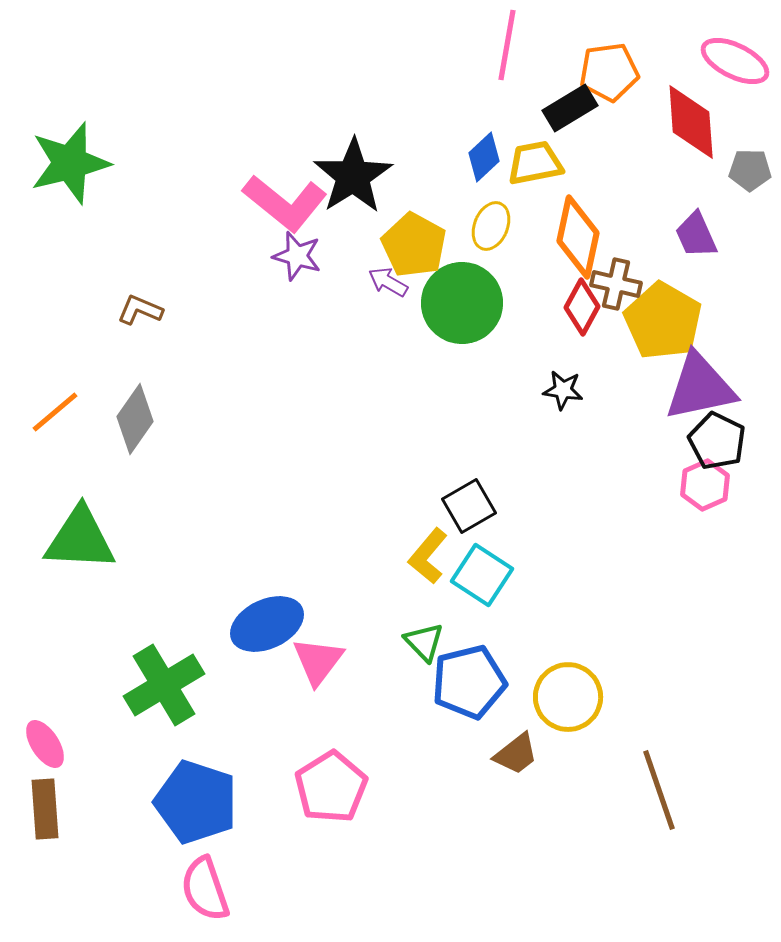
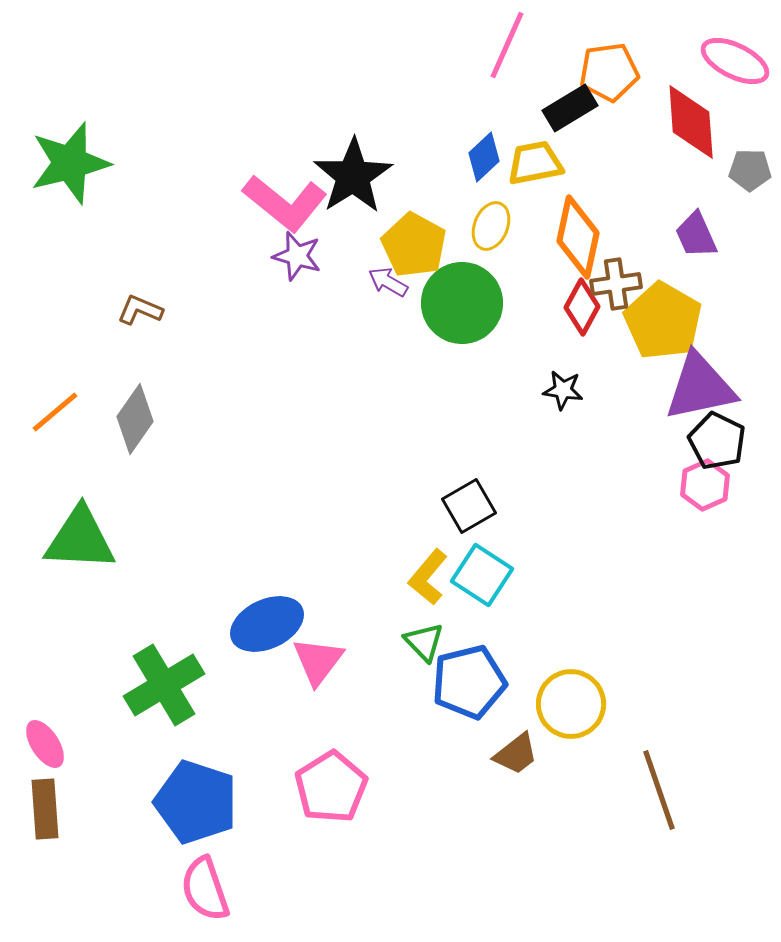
pink line at (507, 45): rotated 14 degrees clockwise
brown cross at (616, 284): rotated 21 degrees counterclockwise
yellow L-shape at (428, 556): moved 21 px down
yellow circle at (568, 697): moved 3 px right, 7 px down
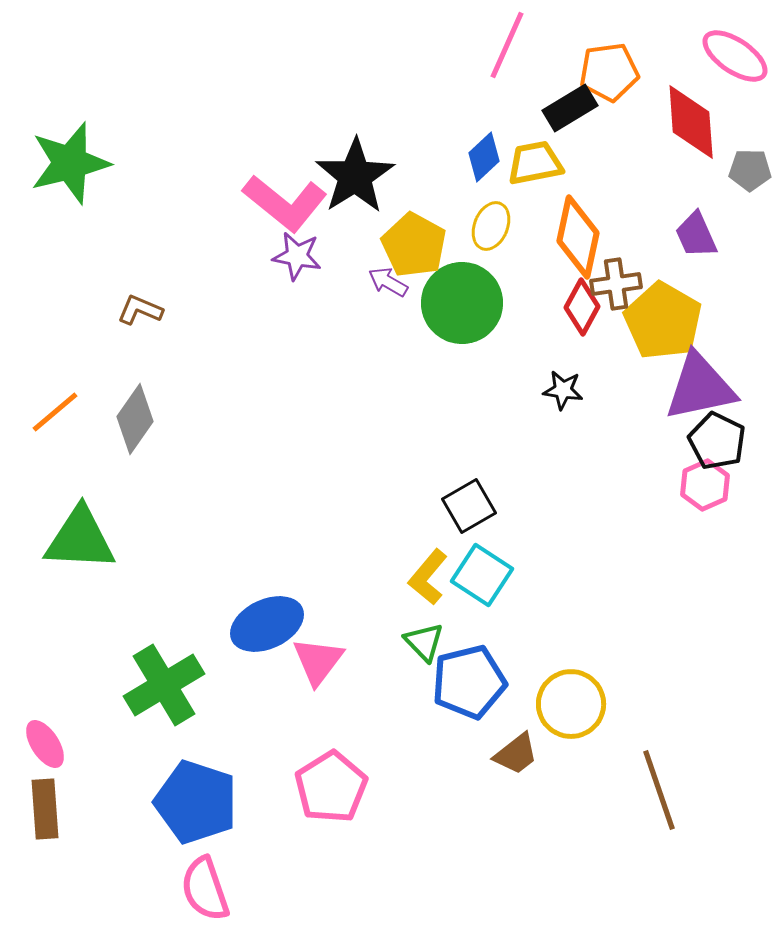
pink ellipse at (735, 61): moved 5 px up; rotated 8 degrees clockwise
black star at (353, 176): moved 2 px right
purple star at (297, 256): rotated 6 degrees counterclockwise
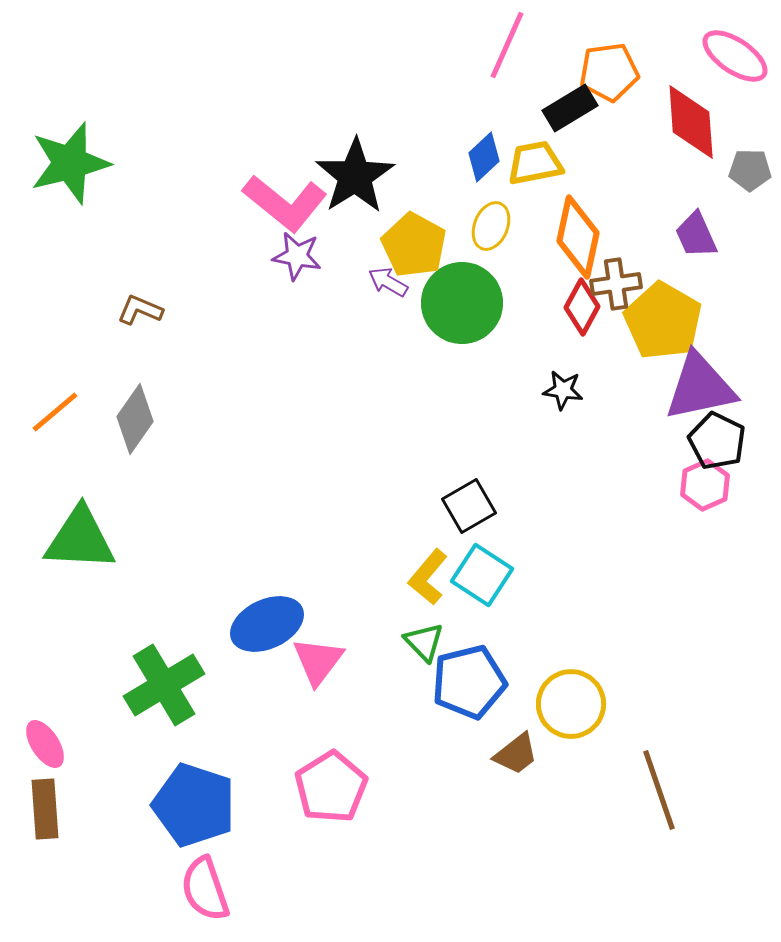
blue pentagon at (196, 802): moved 2 px left, 3 px down
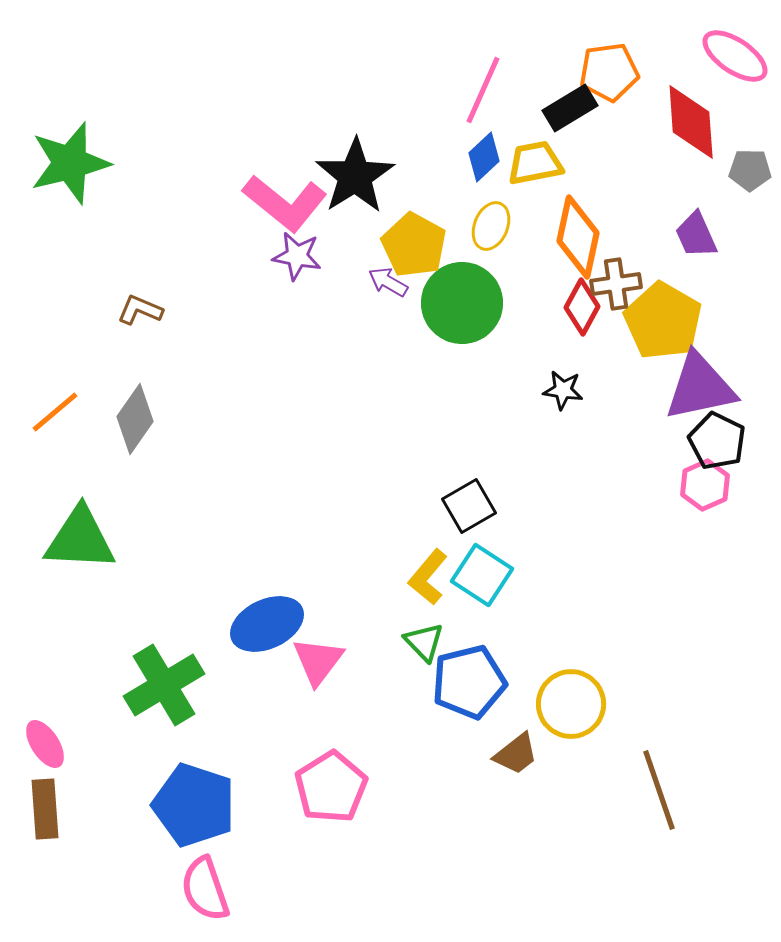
pink line at (507, 45): moved 24 px left, 45 px down
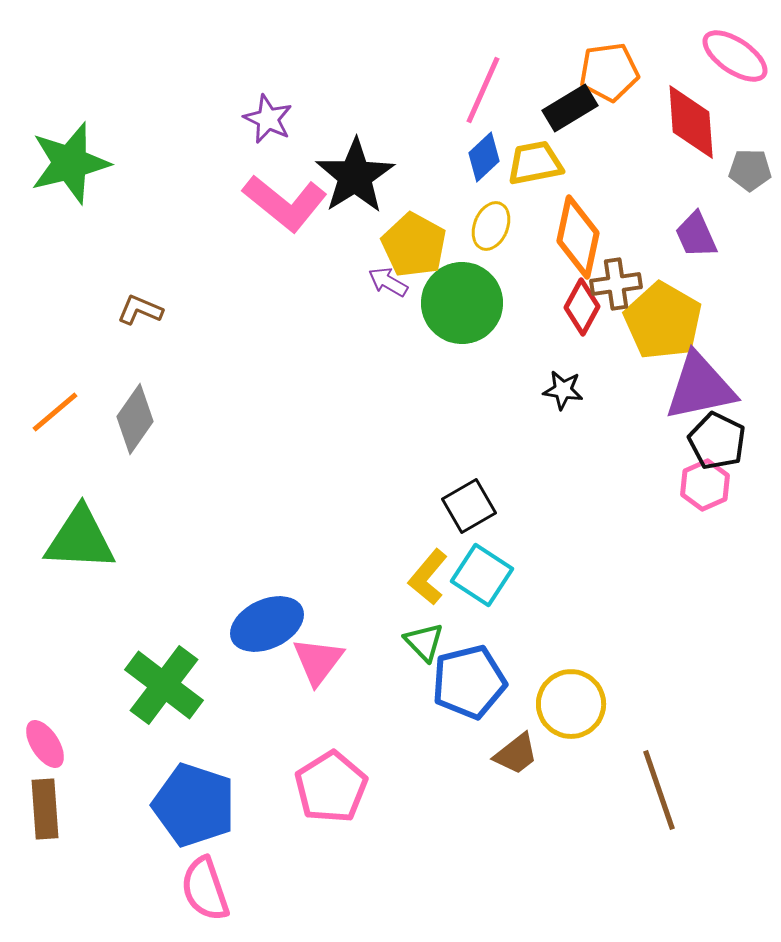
purple star at (297, 256): moved 29 px left, 137 px up; rotated 15 degrees clockwise
green cross at (164, 685): rotated 22 degrees counterclockwise
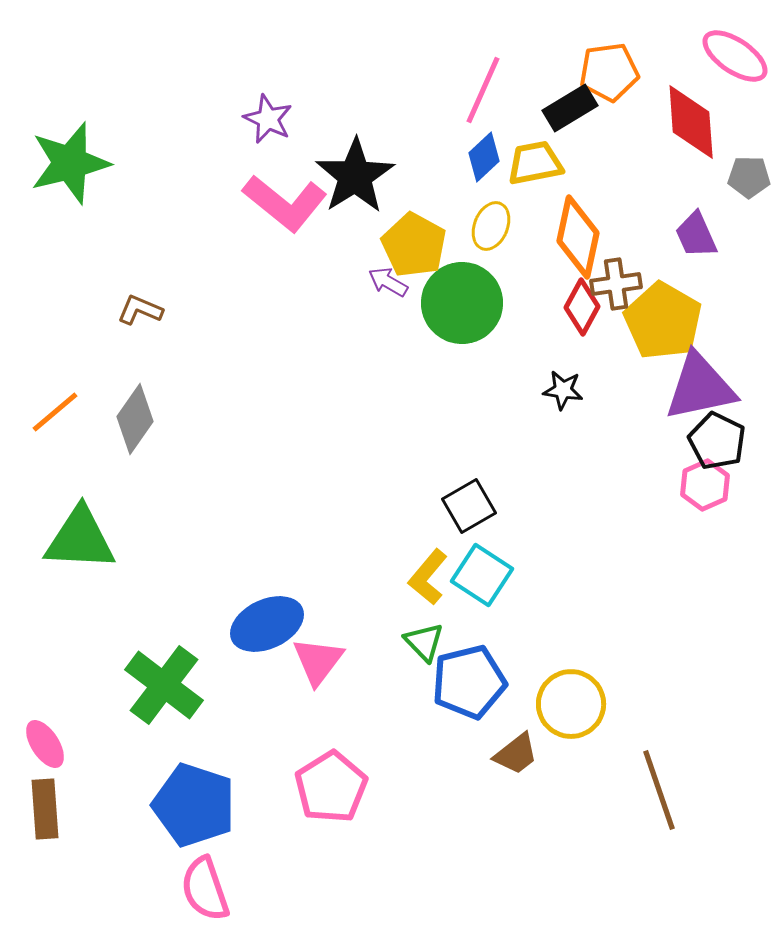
gray pentagon at (750, 170): moved 1 px left, 7 px down
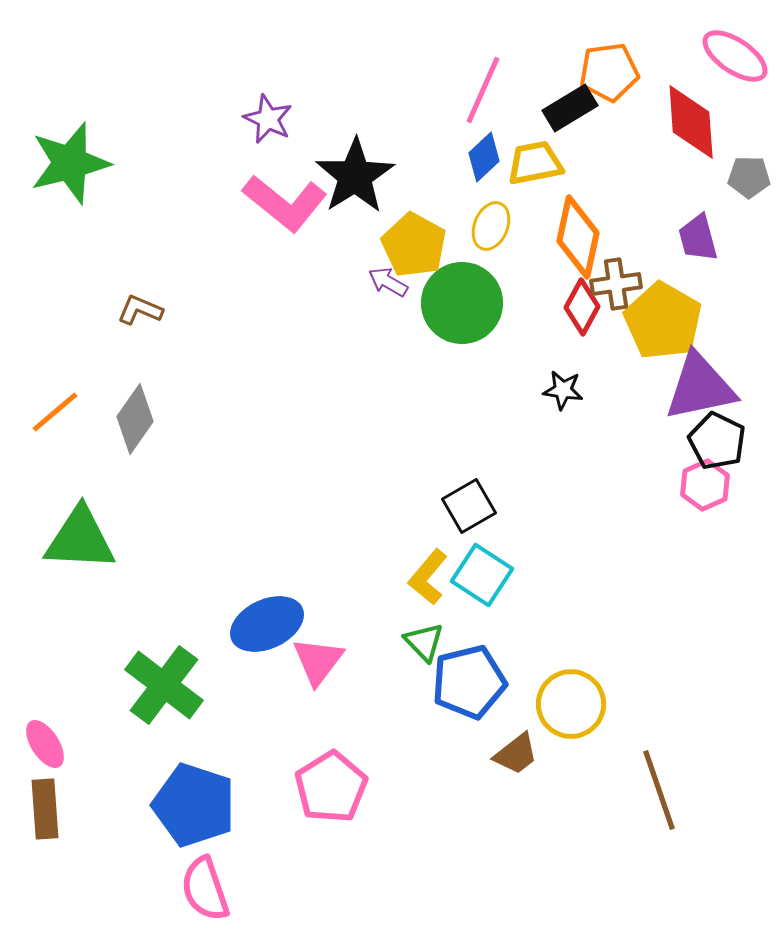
purple trapezoid at (696, 235): moved 2 px right, 3 px down; rotated 9 degrees clockwise
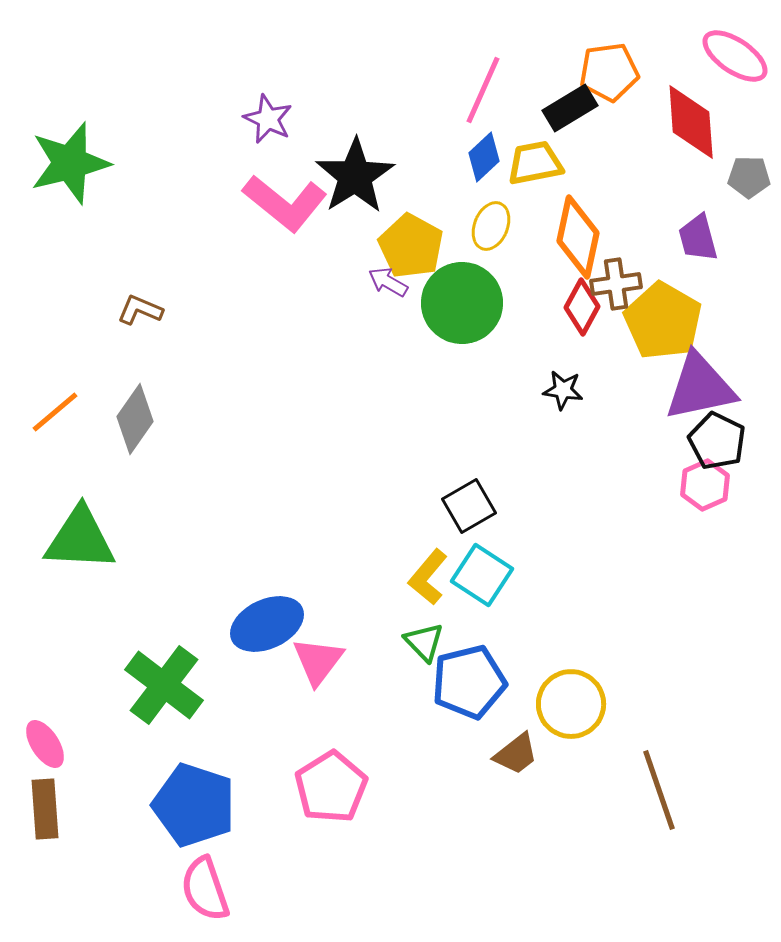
yellow pentagon at (414, 245): moved 3 px left, 1 px down
